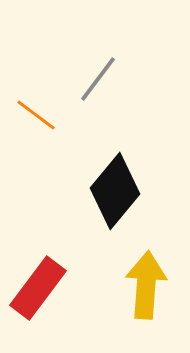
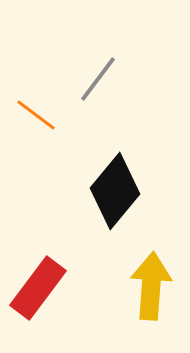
yellow arrow: moved 5 px right, 1 px down
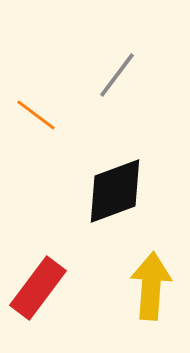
gray line: moved 19 px right, 4 px up
black diamond: rotated 30 degrees clockwise
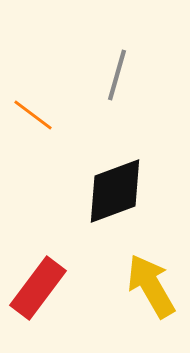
gray line: rotated 21 degrees counterclockwise
orange line: moved 3 px left
yellow arrow: rotated 34 degrees counterclockwise
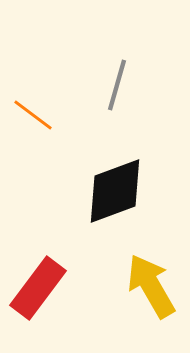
gray line: moved 10 px down
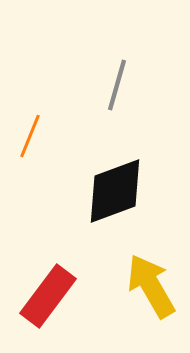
orange line: moved 3 px left, 21 px down; rotated 75 degrees clockwise
red rectangle: moved 10 px right, 8 px down
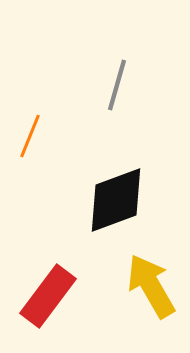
black diamond: moved 1 px right, 9 px down
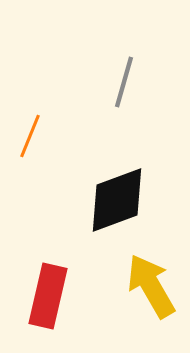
gray line: moved 7 px right, 3 px up
black diamond: moved 1 px right
red rectangle: rotated 24 degrees counterclockwise
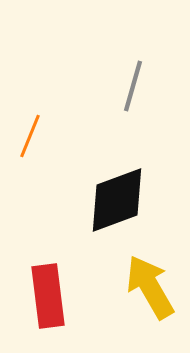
gray line: moved 9 px right, 4 px down
yellow arrow: moved 1 px left, 1 px down
red rectangle: rotated 20 degrees counterclockwise
